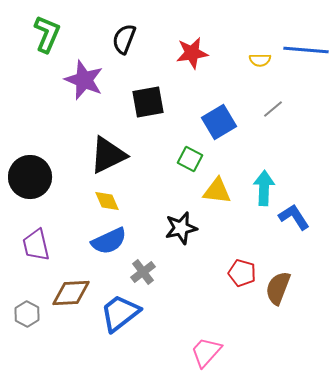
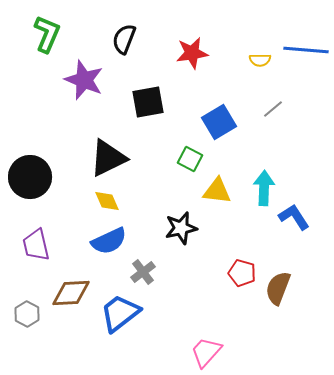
black triangle: moved 3 px down
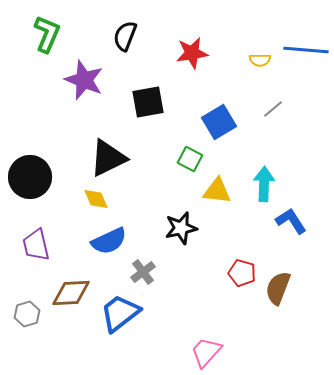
black semicircle: moved 1 px right, 3 px up
cyan arrow: moved 4 px up
yellow diamond: moved 11 px left, 2 px up
blue L-shape: moved 3 px left, 4 px down
gray hexagon: rotated 15 degrees clockwise
